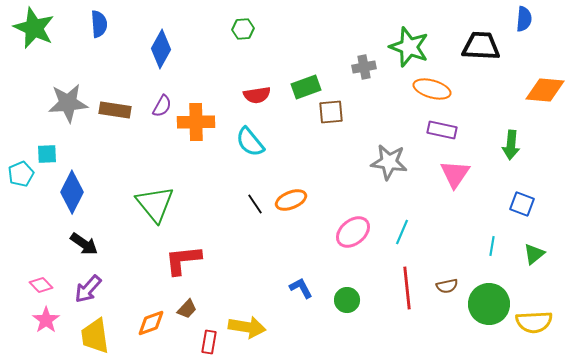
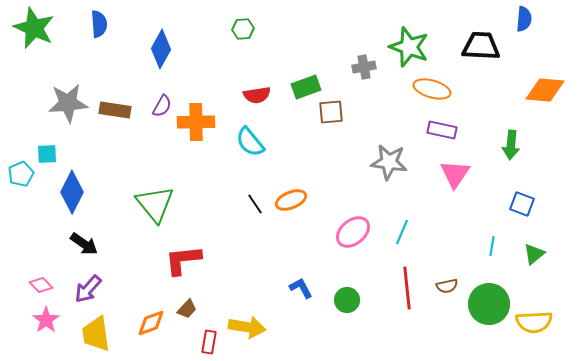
yellow trapezoid at (95, 336): moved 1 px right, 2 px up
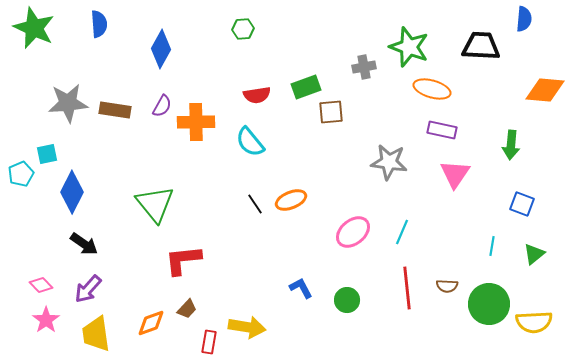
cyan square at (47, 154): rotated 10 degrees counterclockwise
brown semicircle at (447, 286): rotated 15 degrees clockwise
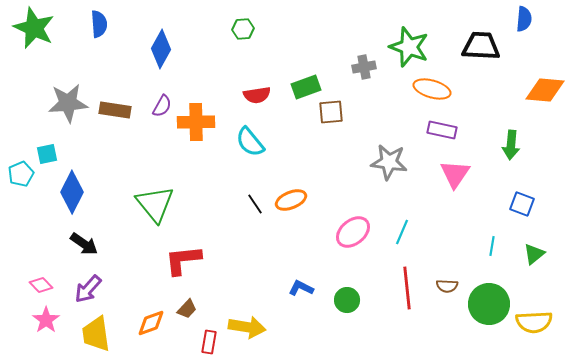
blue L-shape at (301, 288): rotated 35 degrees counterclockwise
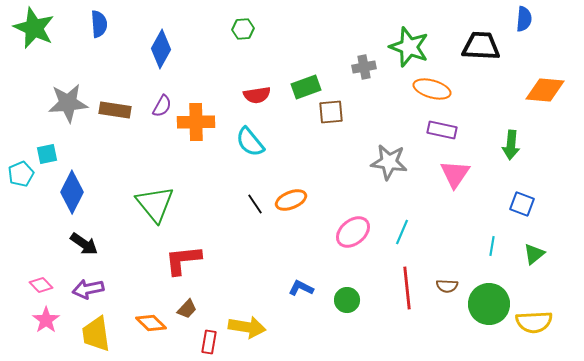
purple arrow at (88, 289): rotated 36 degrees clockwise
orange diamond at (151, 323): rotated 64 degrees clockwise
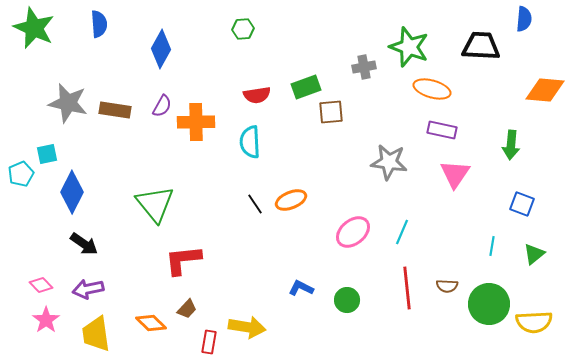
gray star at (68, 103): rotated 18 degrees clockwise
cyan semicircle at (250, 142): rotated 36 degrees clockwise
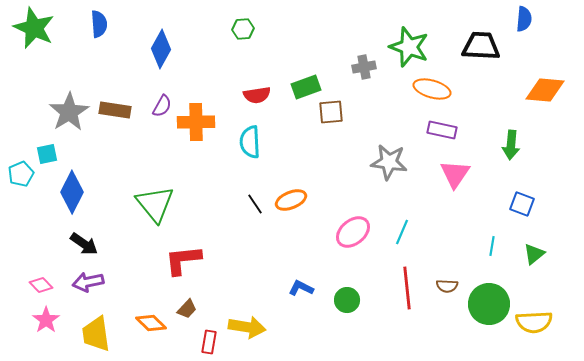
gray star at (68, 103): moved 1 px right, 9 px down; rotated 27 degrees clockwise
purple arrow at (88, 289): moved 7 px up
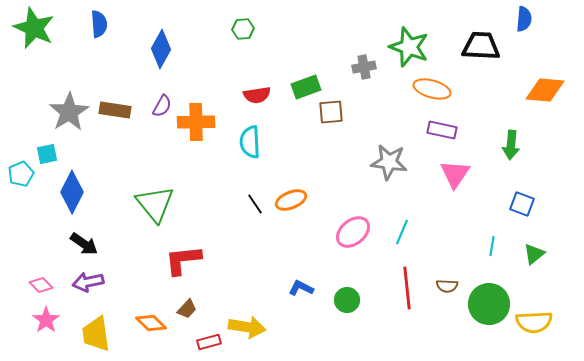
red rectangle at (209, 342): rotated 65 degrees clockwise
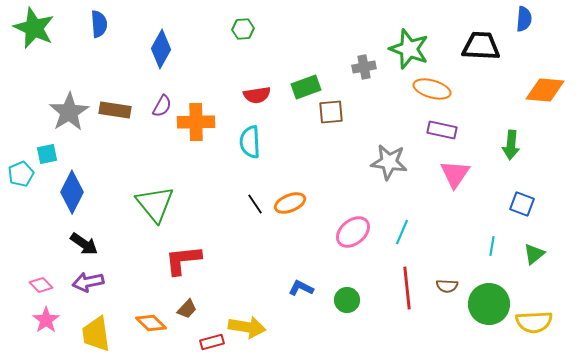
green star at (409, 47): moved 2 px down
orange ellipse at (291, 200): moved 1 px left, 3 px down
red rectangle at (209, 342): moved 3 px right
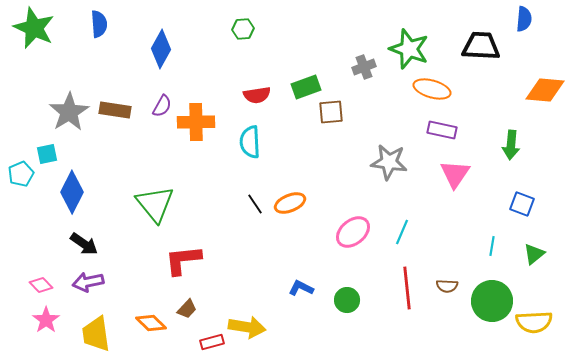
gray cross at (364, 67): rotated 10 degrees counterclockwise
green circle at (489, 304): moved 3 px right, 3 px up
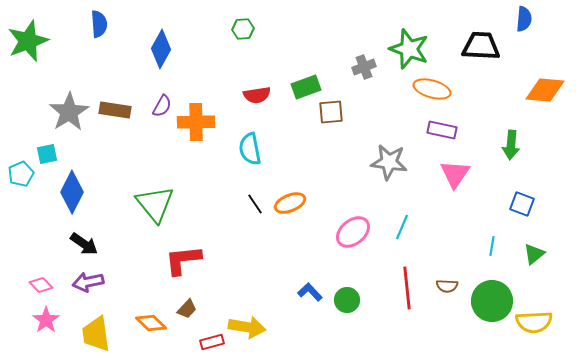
green star at (34, 28): moved 6 px left, 13 px down; rotated 27 degrees clockwise
cyan semicircle at (250, 142): moved 7 px down; rotated 8 degrees counterclockwise
cyan line at (402, 232): moved 5 px up
blue L-shape at (301, 288): moved 9 px right, 4 px down; rotated 20 degrees clockwise
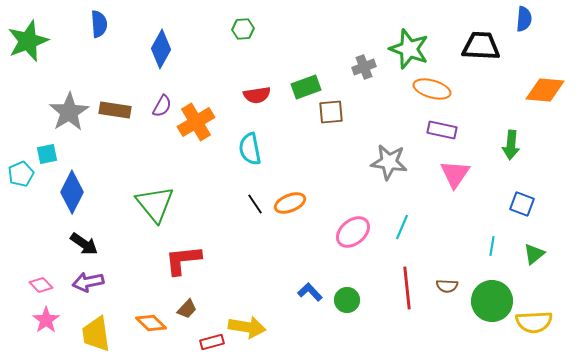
orange cross at (196, 122): rotated 30 degrees counterclockwise
